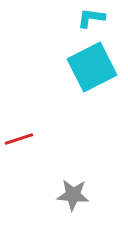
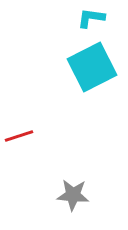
red line: moved 3 px up
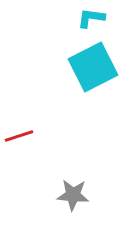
cyan square: moved 1 px right
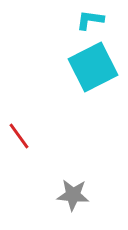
cyan L-shape: moved 1 px left, 2 px down
red line: rotated 72 degrees clockwise
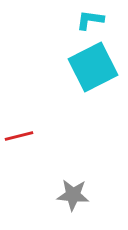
red line: rotated 68 degrees counterclockwise
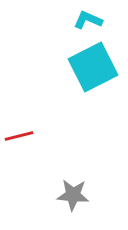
cyan L-shape: moved 2 px left; rotated 16 degrees clockwise
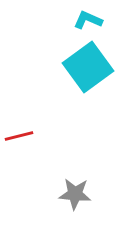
cyan square: moved 5 px left; rotated 9 degrees counterclockwise
gray star: moved 2 px right, 1 px up
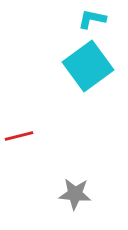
cyan L-shape: moved 4 px right, 1 px up; rotated 12 degrees counterclockwise
cyan square: moved 1 px up
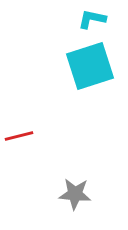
cyan square: moved 2 px right; rotated 18 degrees clockwise
